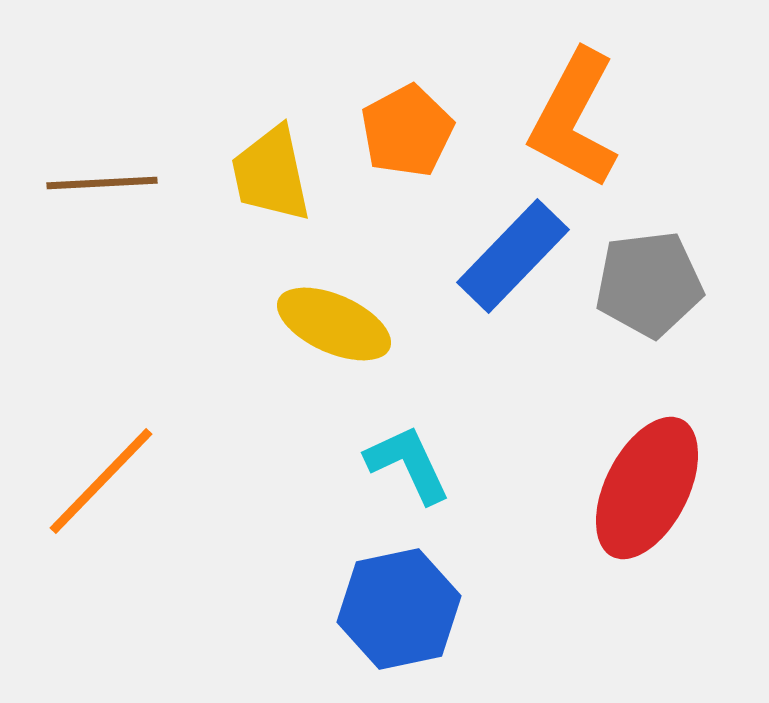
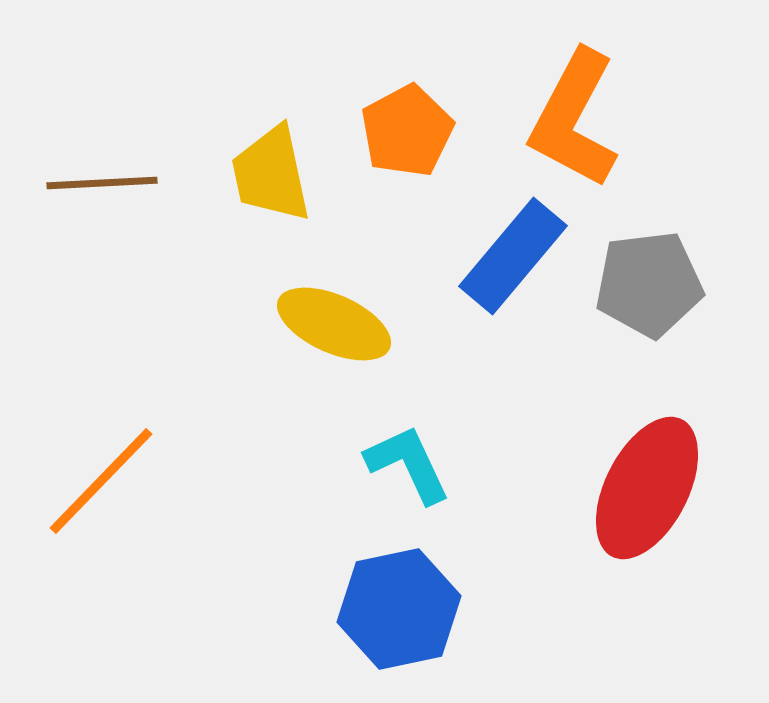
blue rectangle: rotated 4 degrees counterclockwise
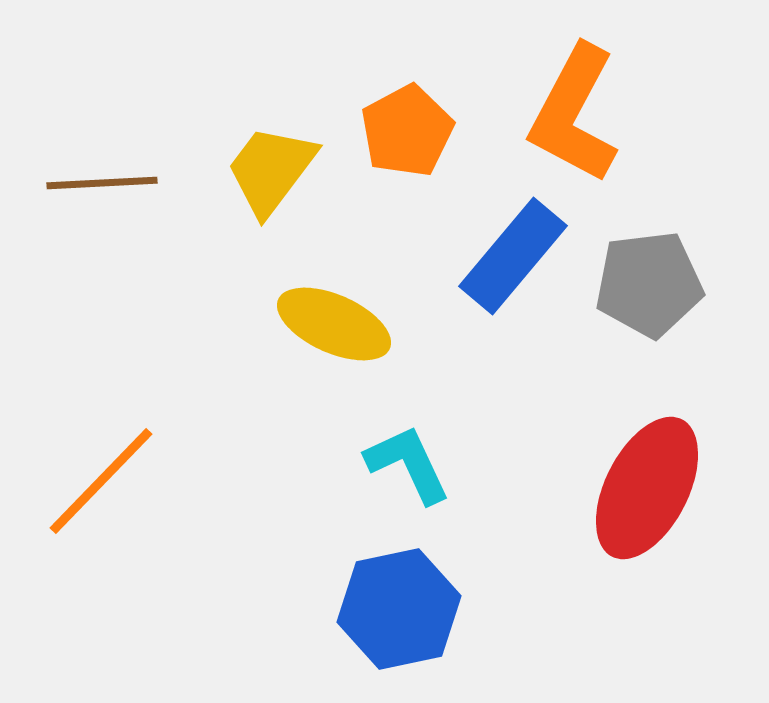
orange L-shape: moved 5 px up
yellow trapezoid: moved 4 px up; rotated 49 degrees clockwise
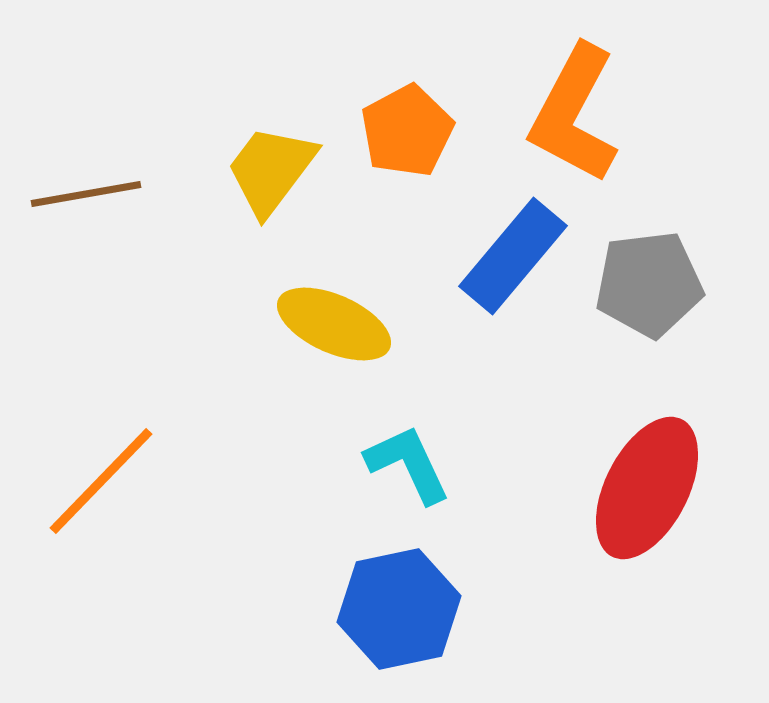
brown line: moved 16 px left, 11 px down; rotated 7 degrees counterclockwise
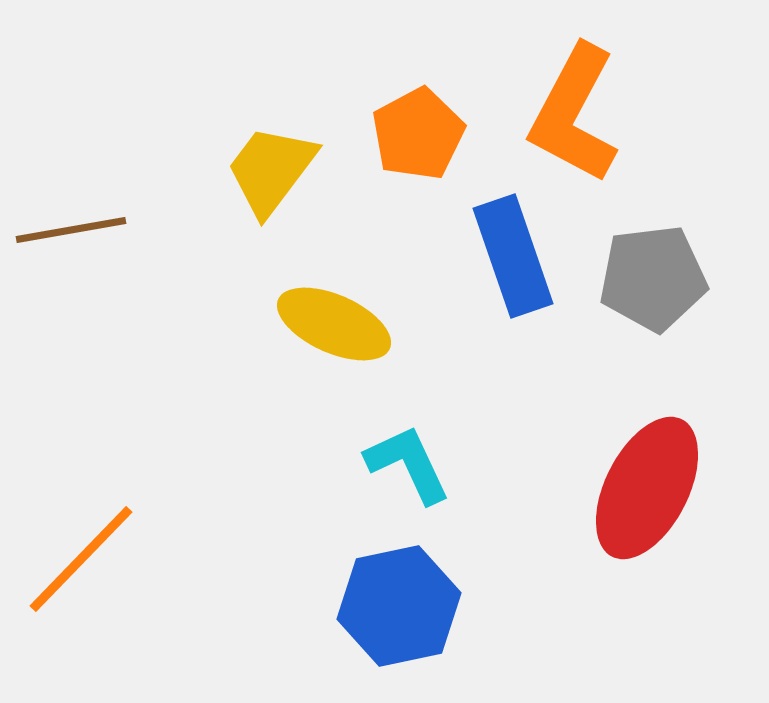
orange pentagon: moved 11 px right, 3 px down
brown line: moved 15 px left, 36 px down
blue rectangle: rotated 59 degrees counterclockwise
gray pentagon: moved 4 px right, 6 px up
orange line: moved 20 px left, 78 px down
blue hexagon: moved 3 px up
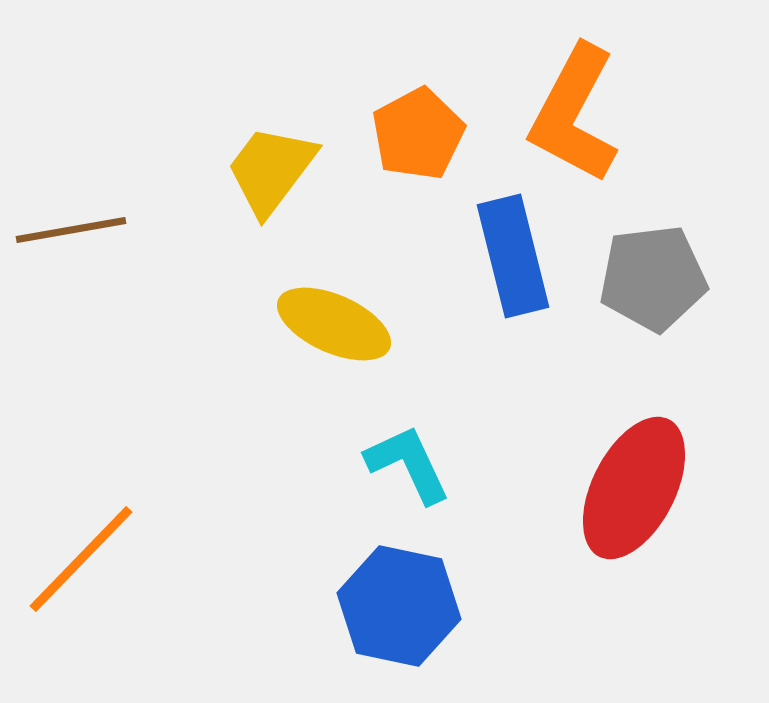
blue rectangle: rotated 5 degrees clockwise
red ellipse: moved 13 px left
blue hexagon: rotated 24 degrees clockwise
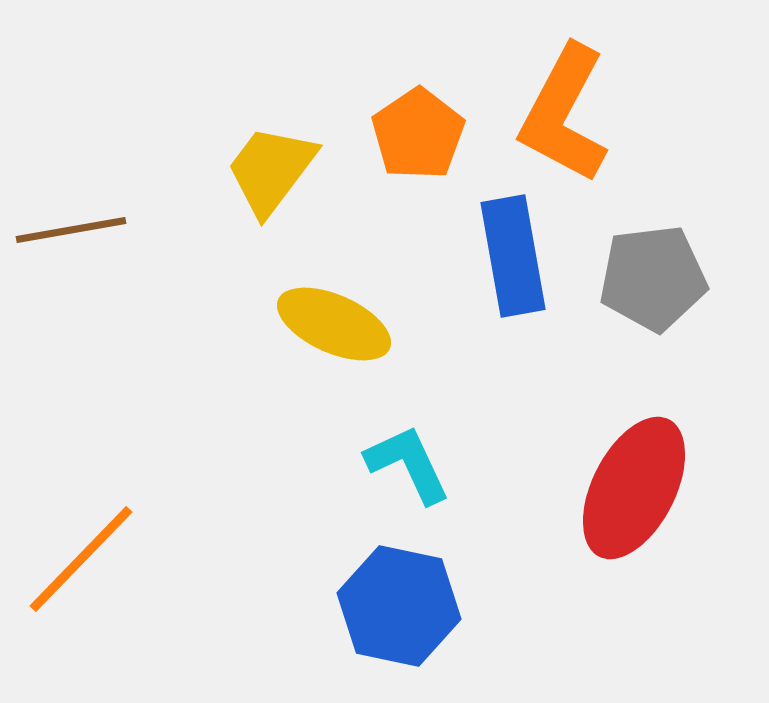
orange L-shape: moved 10 px left
orange pentagon: rotated 6 degrees counterclockwise
blue rectangle: rotated 4 degrees clockwise
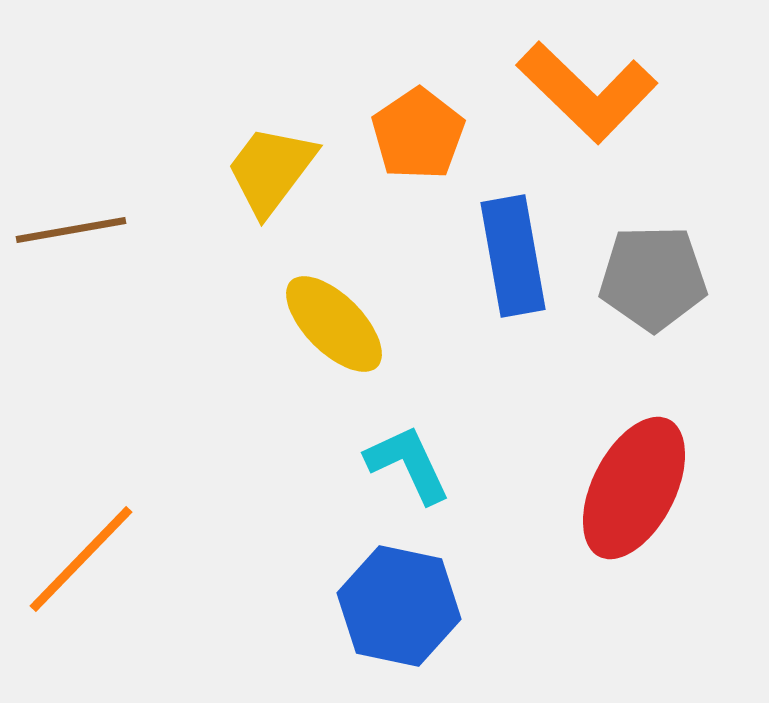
orange L-shape: moved 23 px right, 22 px up; rotated 74 degrees counterclockwise
gray pentagon: rotated 6 degrees clockwise
yellow ellipse: rotated 21 degrees clockwise
